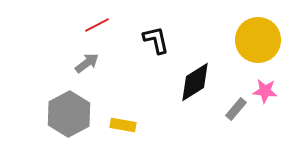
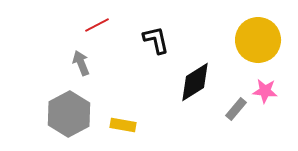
gray arrow: moved 6 px left; rotated 75 degrees counterclockwise
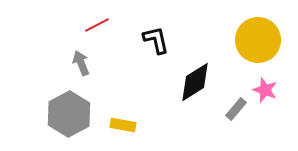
pink star: moved 1 px up; rotated 15 degrees clockwise
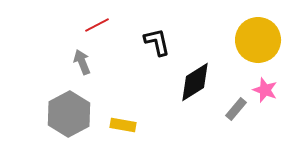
black L-shape: moved 1 px right, 2 px down
gray arrow: moved 1 px right, 1 px up
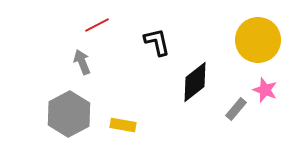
black diamond: rotated 6 degrees counterclockwise
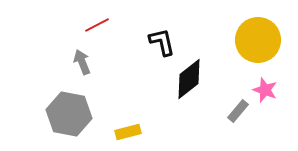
black L-shape: moved 5 px right
black diamond: moved 6 px left, 3 px up
gray rectangle: moved 2 px right, 2 px down
gray hexagon: rotated 21 degrees counterclockwise
yellow rectangle: moved 5 px right, 7 px down; rotated 25 degrees counterclockwise
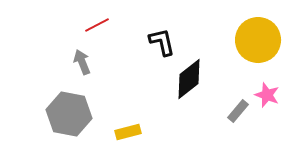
pink star: moved 2 px right, 5 px down
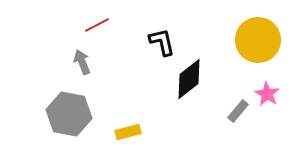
pink star: moved 1 px up; rotated 10 degrees clockwise
